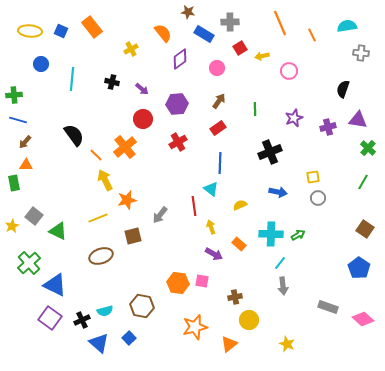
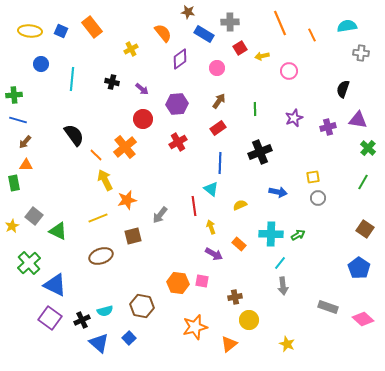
black cross at (270, 152): moved 10 px left
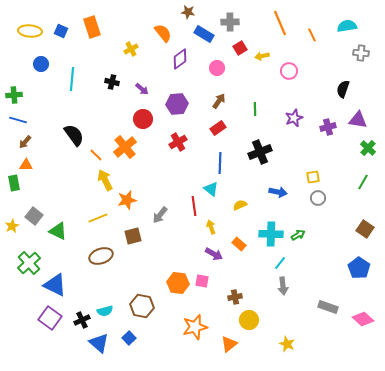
orange rectangle at (92, 27): rotated 20 degrees clockwise
